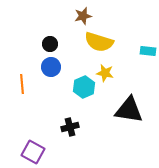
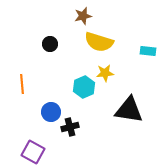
blue circle: moved 45 px down
yellow star: rotated 18 degrees counterclockwise
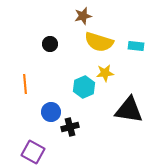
cyan rectangle: moved 12 px left, 5 px up
orange line: moved 3 px right
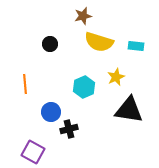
yellow star: moved 11 px right, 4 px down; rotated 18 degrees counterclockwise
black cross: moved 1 px left, 2 px down
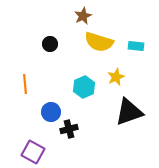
brown star: rotated 12 degrees counterclockwise
black triangle: moved 2 px down; rotated 28 degrees counterclockwise
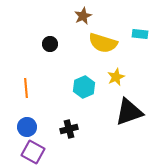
yellow semicircle: moved 4 px right, 1 px down
cyan rectangle: moved 4 px right, 12 px up
orange line: moved 1 px right, 4 px down
blue circle: moved 24 px left, 15 px down
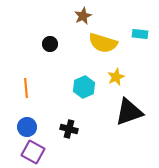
black cross: rotated 30 degrees clockwise
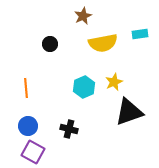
cyan rectangle: rotated 14 degrees counterclockwise
yellow semicircle: rotated 28 degrees counterclockwise
yellow star: moved 2 px left, 5 px down
blue circle: moved 1 px right, 1 px up
